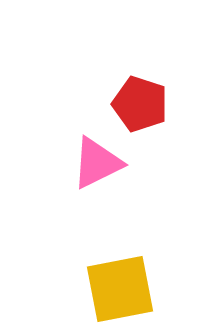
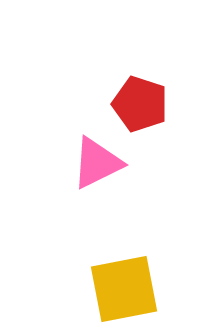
yellow square: moved 4 px right
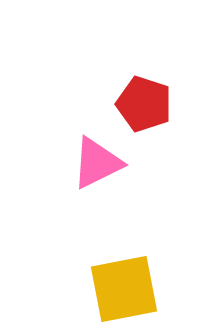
red pentagon: moved 4 px right
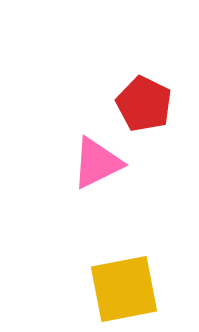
red pentagon: rotated 8 degrees clockwise
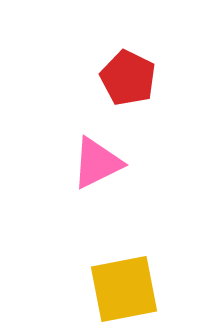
red pentagon: moved 16 px left, 26 px up
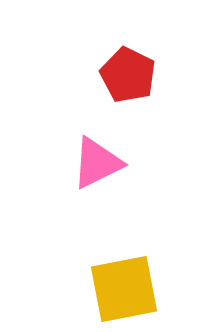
red pentagon: moved 3 px up
